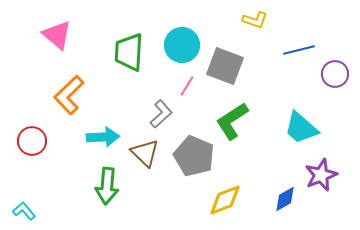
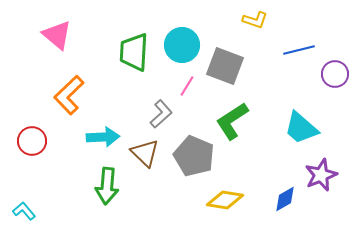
green trapezoid: moved 5 px right
yellow diamond: rotated 30 degrees clockwise
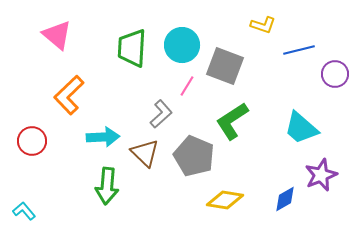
yellow L-shape: moved 8 px right, 5 px down
green trapezoid: moved 2 px left, 4 px up
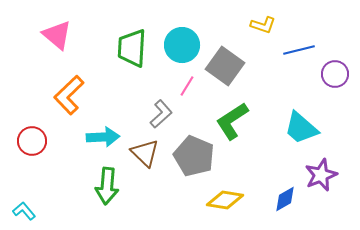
gray square: rotated 15 degrees clockwise
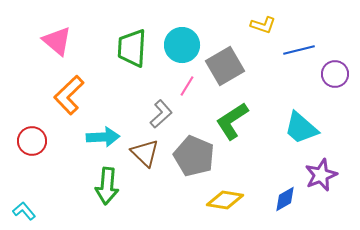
pink triangle: moved 6 px down
gray square: rotated 24 degrees clockwise
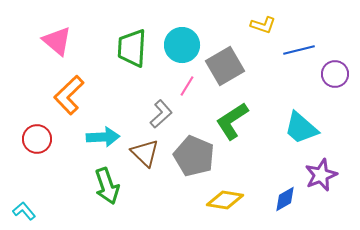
red circle: moved 5 px right, 2 px up
green arrow: rotated 24 degrees counterclockwise
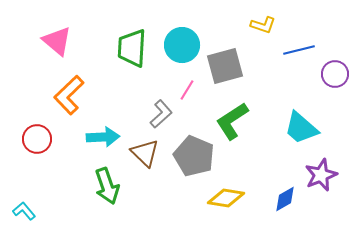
gray square: rotated 15 degrees clockwise
pink line: moved 4 px down
yellow diamond: moved 1 px right, 2 px up
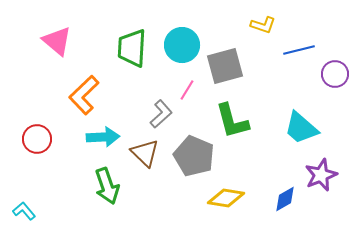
orange L-shape: moved 15 px right
green L-shape: rotated 72 degrees counterclockwise
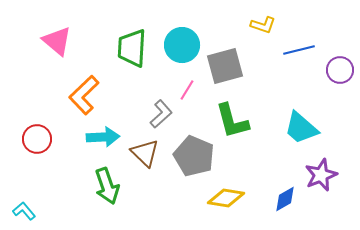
purple circle: moved 5 px right, 4 px up
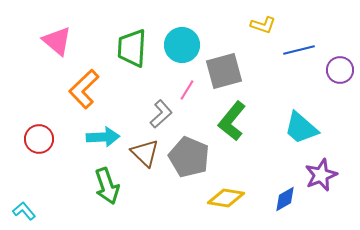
gray square: moved 1 px left, 5 px down
orange L-shape: moved 6 px up
green L-shape: rotated 54 degrees clockwise
red circle: moved 2 px right
gray pentagon: moved 5 px left, 1 px down
